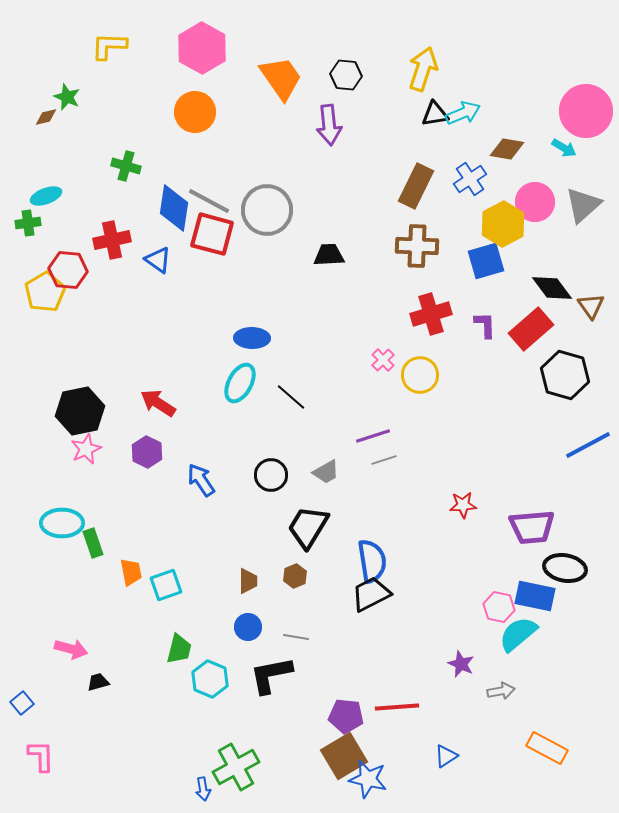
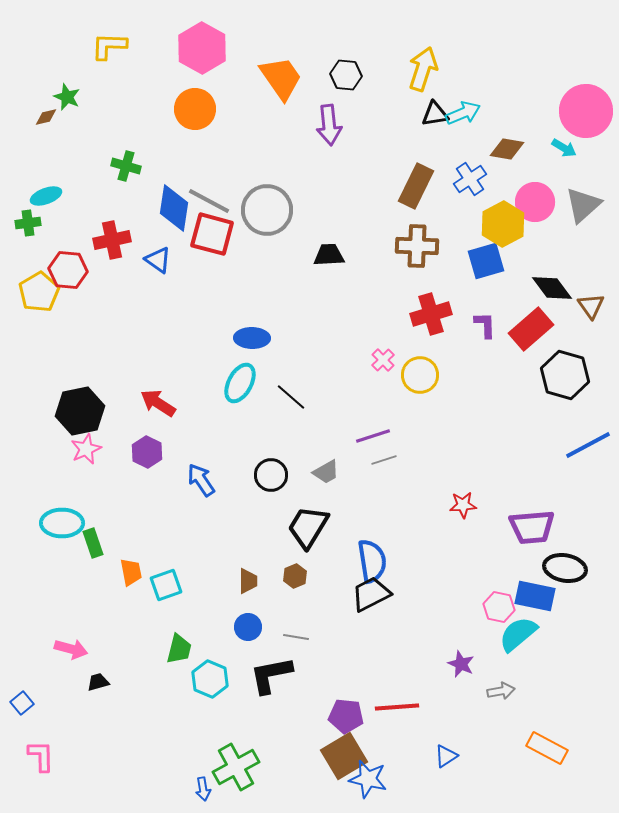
orange circle at (195, 112): moved 3 px up
yellow pentagon at (45, 292): moved 6 px left
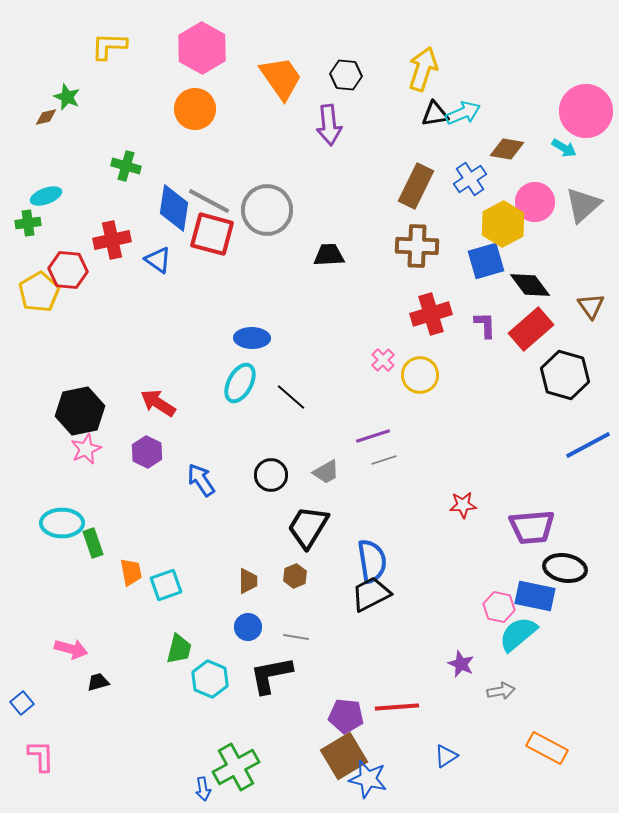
black diamond at (552, 288): moved 22 px left, 3 px up
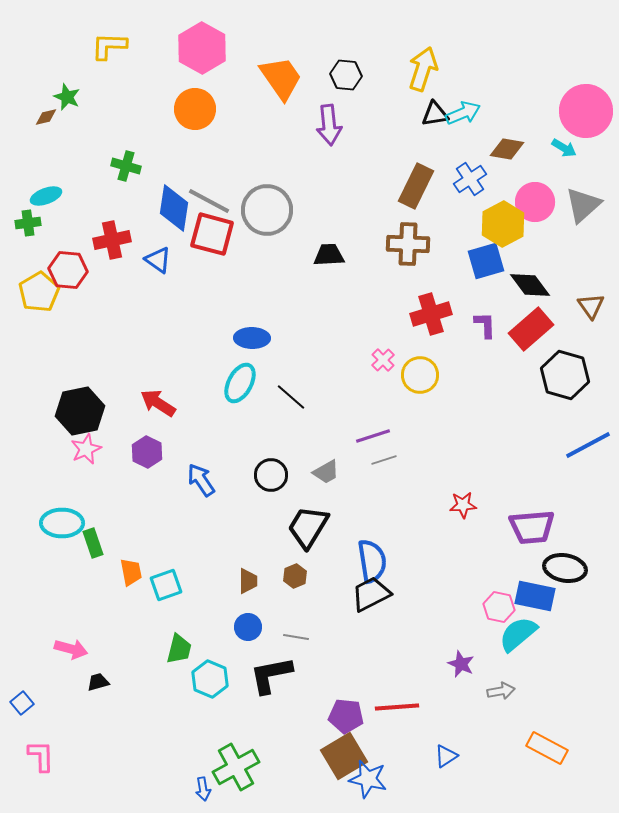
brown cross at (417, 246): moved 9 px left, 2 px up
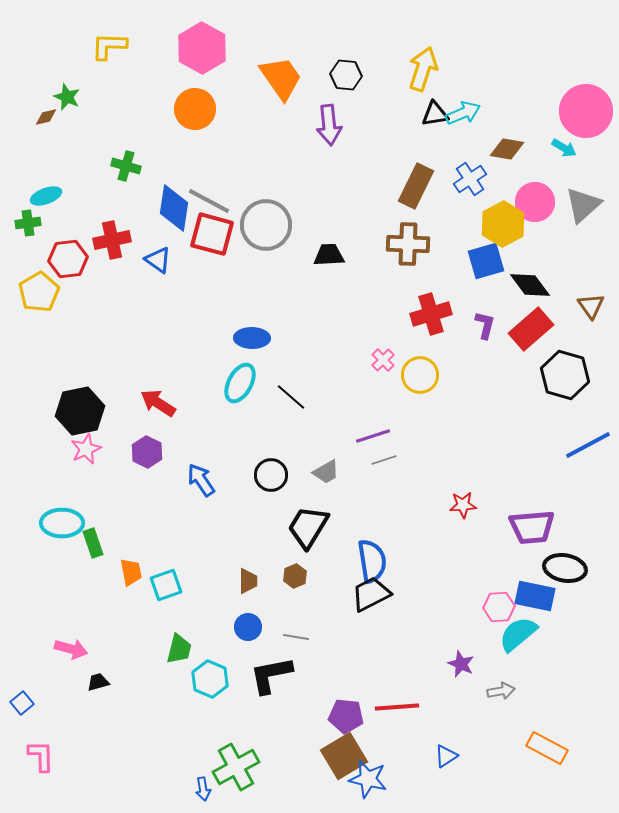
gray circle at (267, 210): moved 1 px left, 15 px down
red hexagon at (68, 270): moved 11 px up; rotated 12 degrees counterclockwise
purple L-shape at (485, 325): rotated 16 degrees clockwise
pink hexagon at (499, 607): rotated 16 degrees counterclockwise
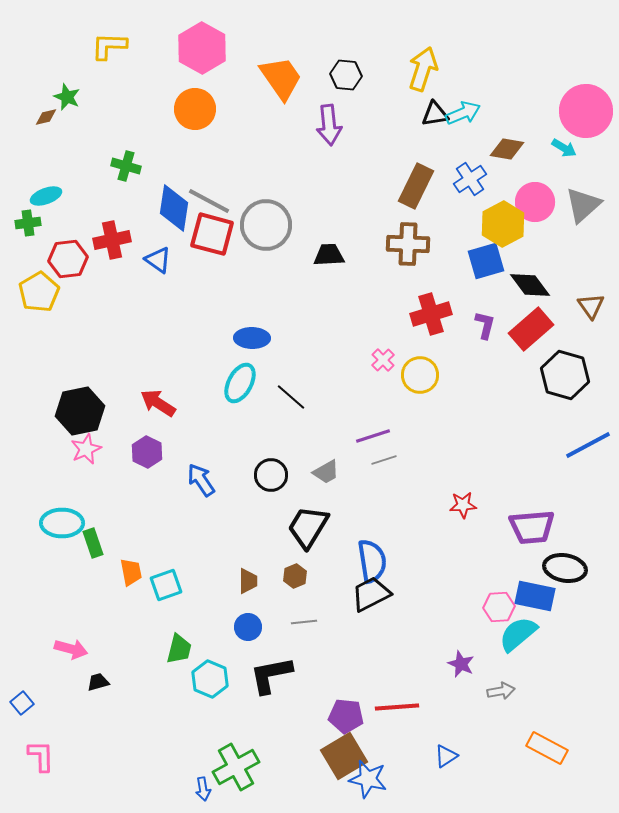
gray line at (296, 637): moved 8 px right, 15 px up; rotated 15 degrees counterclockwise
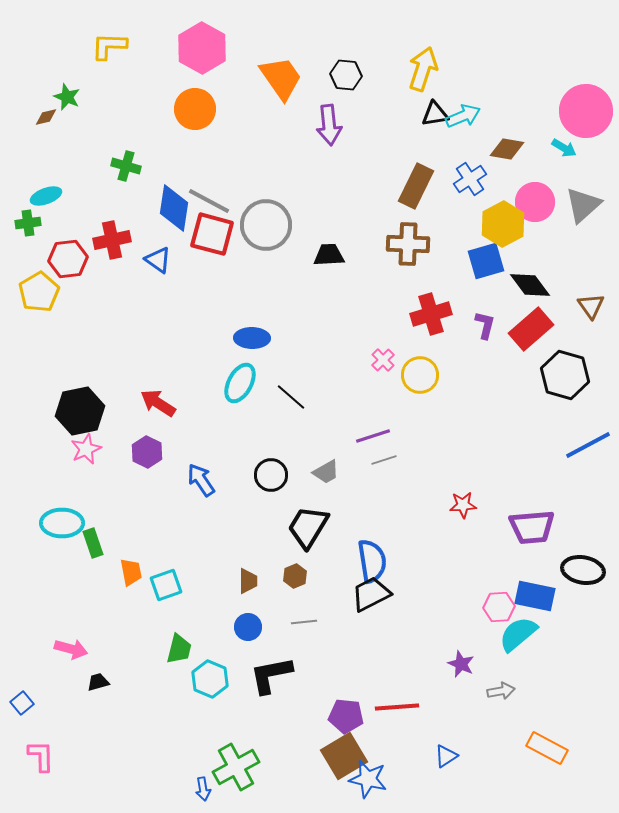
cyan arrow at (463, 113): moved 3 px down
black ellipse at (565, 568): moved 18 px right, 2 px down
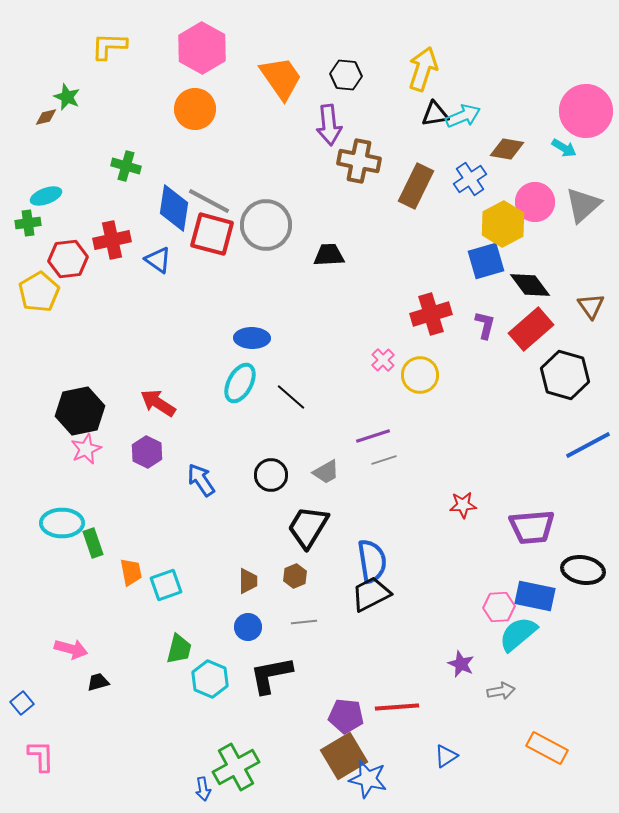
brown cross at (408, 244): moved 49 px left, 83 px up; rotated 9 degrees clockwise
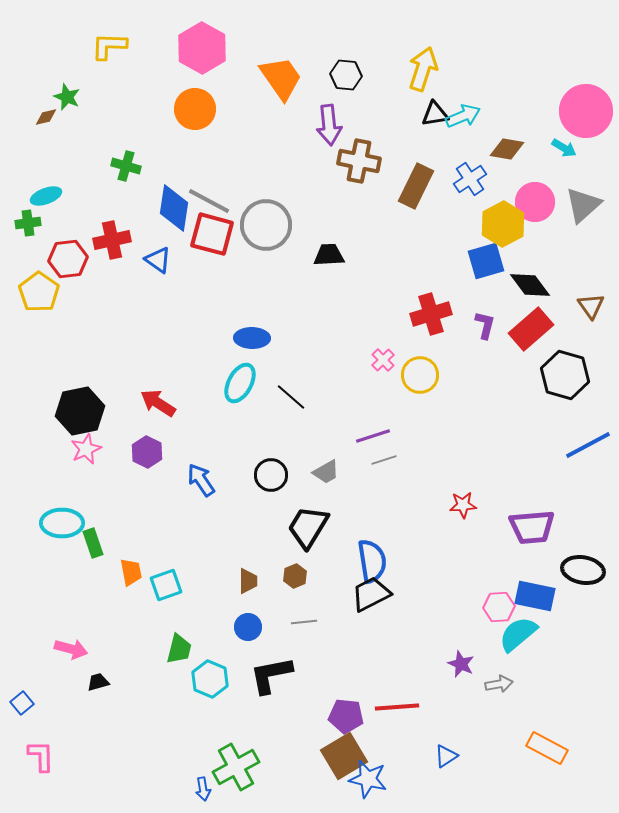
yellow pentagon at (39, 292): rotated 6 degrees counterclockwise
gray arrow at (501, 691): moved 2 px left, 7 px up
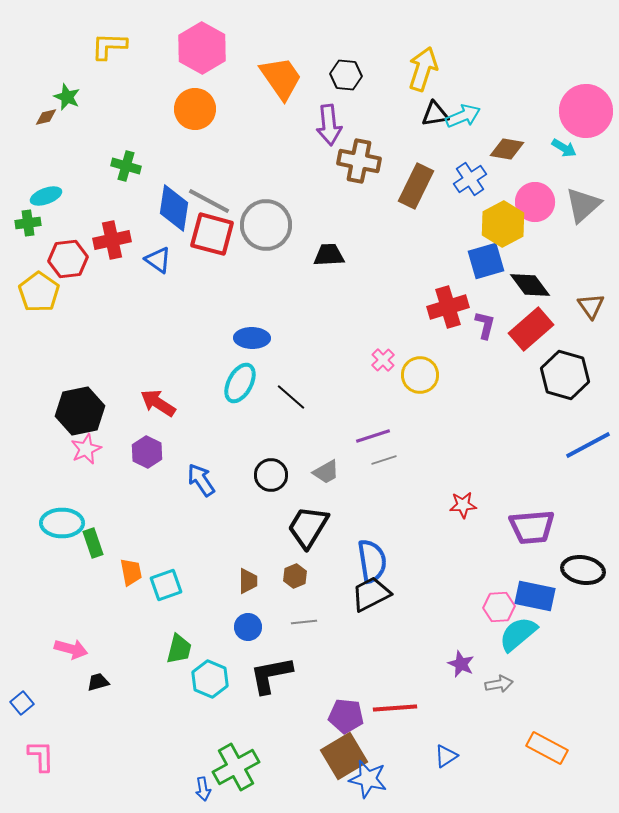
red cross at (431, 314): moved 17 px right, 7 px up
red line at (397, 707): moved 2 px left, 1 px down
